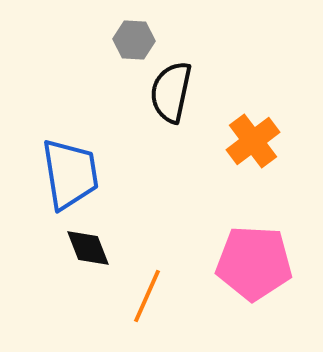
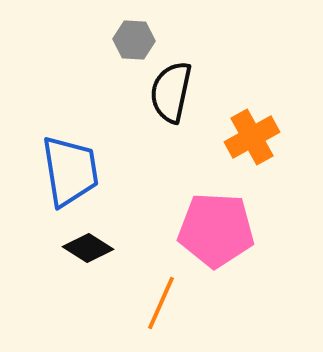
orange cross: moved 1 px left, 4 px up; rotated 8 degrees clockwise
blue trapezoid: moved 3 px up
black diamond: rotated 36 degrees counterclockwise
pink pentagon: moved 38 px left, 33 px up
orange line: moved 14 px right, 7 px down
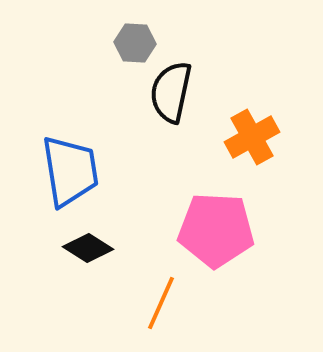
gray hexagon: moved 1 px right, 3 px down
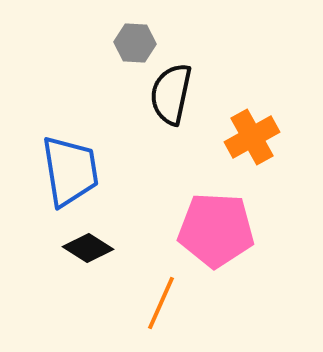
black semicircle: moved 2 px down
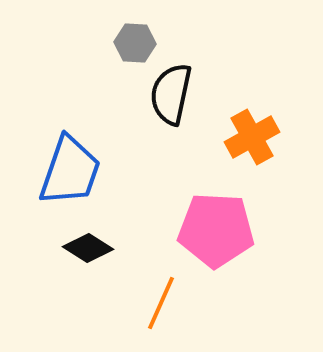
blue trapezoid: rotated 28 degrees clockwise
